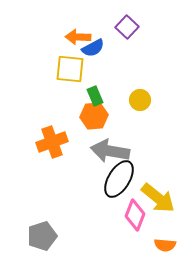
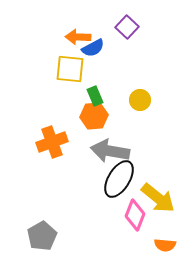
gray pentagon: rotated 12 degrees counterclockwise
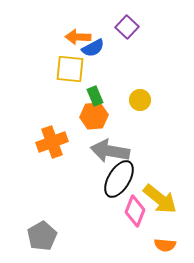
yellow arrow: moved 2 px right, 1 px down
pink diamond: moved 4 px up
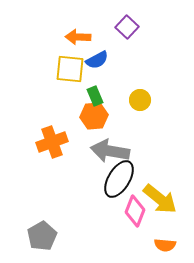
blue semicircle: moved 4 px right, 12 px down
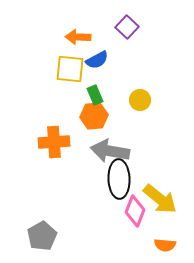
green rectangle: moved 1 px up
orange cross: moved 2 px right; rotated 16 degrees clockwise
black ellipse: rotated 33 degrees counterclockwise
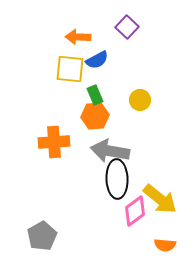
orange hexagon: moved 1 px right
black ellipse: moved 2 px left
pink diamond: rotated 32 degrees clockwise
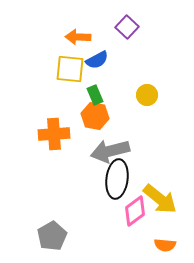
yellow circle: moved 7 px right, 5 px up
orange hexagon: rotated 16 degrees clockwise
orange cross: moved 8 px up
gray arrow: rotated 24 degrees counterclockwise
black ellipse: rotated 9 degrees clockwise
gray pentagon: moved 10 px right
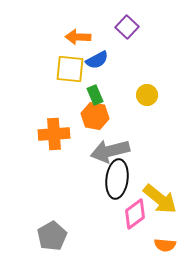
pink diamond: moved 3 px down
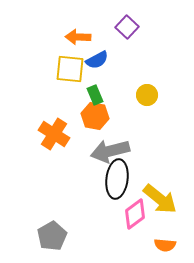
orange cross: rotated 36 degrees clockwise
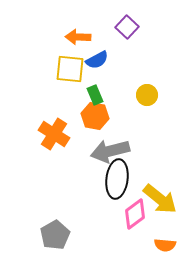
gray pentagon: moved 3 px right, 1 px up
